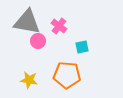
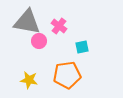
pink circle: moved 1 px right
orange pentagon: rotated 12 degrees counterclockwise
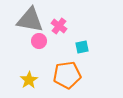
gray triangle: moved 3 px right, 2 px up
yellow star: rotated 30 degrees clockwise
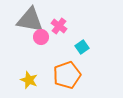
pink circle: moved 2 px right, 4 px up
cyan square: rotated 24 degrees counterclockwise
orange pentagon: rotated 12 degrees counterclockwise
yellow star: rotated 18 degrees counterclockwise
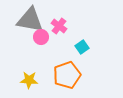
yellow star: rotated 18 degrees counterclockwise
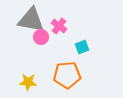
gray triangle: moved 1 px right
cyan square: rotated 16 degrees clockwise
orange pentagon: rotated 16 degrees clockwise
yellow star: moved 1 px left, 2 px down
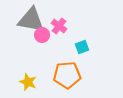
pink circle: moved 1 px right, 2 px up
yellow star: rotated 18 degrees clockwise
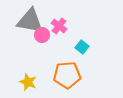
gray triangle: moved 1 px left, 1 px down
cyan square: rotated 32 degrees counterclockwise
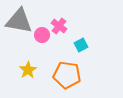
gray triangle: moved 11 px left
cyan square: moved 1 px left, 2 px up; rotated 24 degrees clockwise
orange pentagon: rotated 12 degrees clockwise
yellow star: moved 12 px up; rotated 18 degrees clockwise
